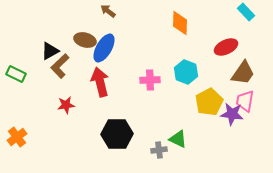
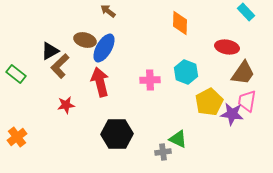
red ellipse: moved 1 px right; rotated 35 degrees clockwise
green rectangle: rotated 12 degrees clockwise
pink trapezoid: moved 2 px right
gray cross: moved 4 px right, 2 px down
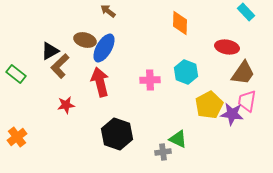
yellow pentagon: moved 3 px down
black hexagon: rotated 20 degrees clockwise
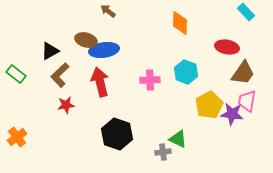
brown ellipse: moved 1 px right
blue ellipse: moved 2 px down; rotated 52 degrees clockwise
brown L-shape: moved 9 px down
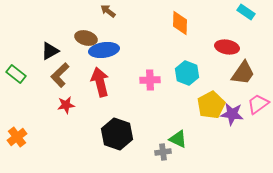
cyan rectangle: rotated 12 degrees counterclockwise
brown ellipse: moved 2 px up
cyan hexagon: moved 1 px right, 1 px down
pink trapezoid: moved 11 px right, 3 px down; rotated 45 degrees clockwise
yellow pentagon: moved 2 px right
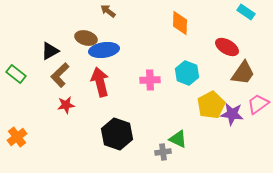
red ellipse: rotated 20 degrees clockwise
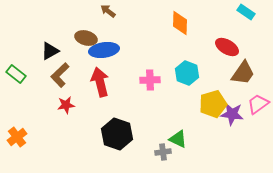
yellow pentagon: moved 2 px right, 1 px up; rotated 12 degrees clockwise
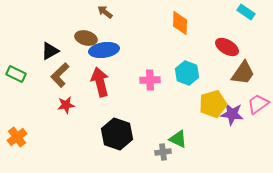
brown arrow: moved 3 px left, 1 px down
green rectangle: rotated 12 degrees counterclockwise
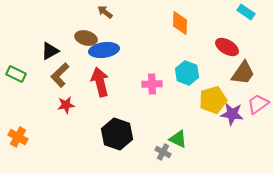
pink cross: moved 2 px right, 4 px down
yellow pentagon: moved 4 px up
orange cross: moved 1 px right; rotated 24 degrees counterclockwise
gray cross: rotated 35 degrees clockwise
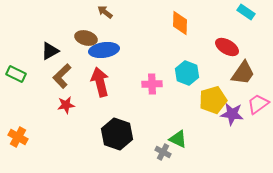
brown L-shape: moved 2 px right, 1 px down
